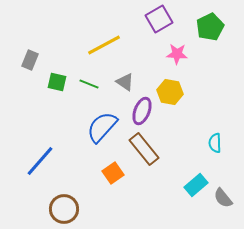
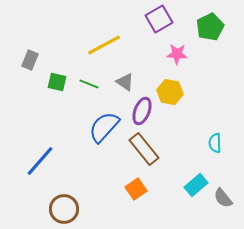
blue semicircle: moved 2 px right
orange square: moved 23 px right, 16 px down
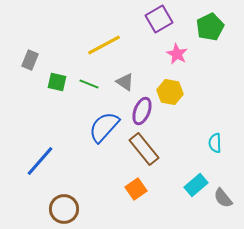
pink star: rotated 25 degrees clockwise
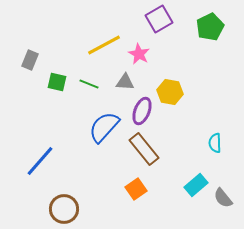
pink star: moved 38 px left
gray triangle: rotated 30 degrees counterclockwise
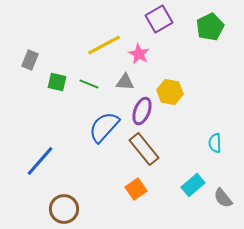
cyan rectangle: moved 3 px left
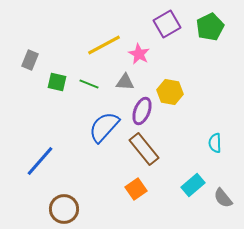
purple square: moved 8 px right, 5 px down
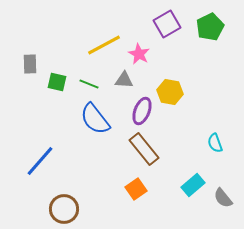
gray rectangle: moved 4 px down; rotated 24 degrees counterclockwise
gray triangle: moved 1 px left, 2 px up
blue semicircle: moved 9 px left, 8 px up; rotated 80 degrees counterclockwise
cyan semicircle: rotated 18 degrees counterclockwise
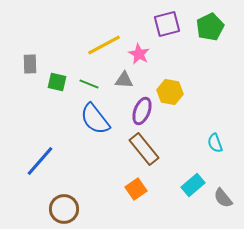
purple square: rotated 16 degrees clockwise
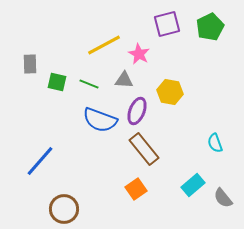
purple ellipse: moved 5 px left
blue semicircle: moved 5 px right, 1 px down; rotated 32 degrees counterclockwise
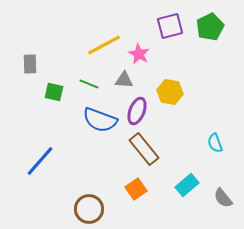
purple square: moved 3 px right, 2 px down
green square: moved 3 px left, 10 px down
cyan rectangle: moved 6 px left
brown circle: moved 25 px right
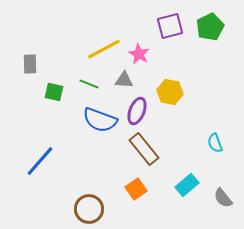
yellow line: moved 4 px down
